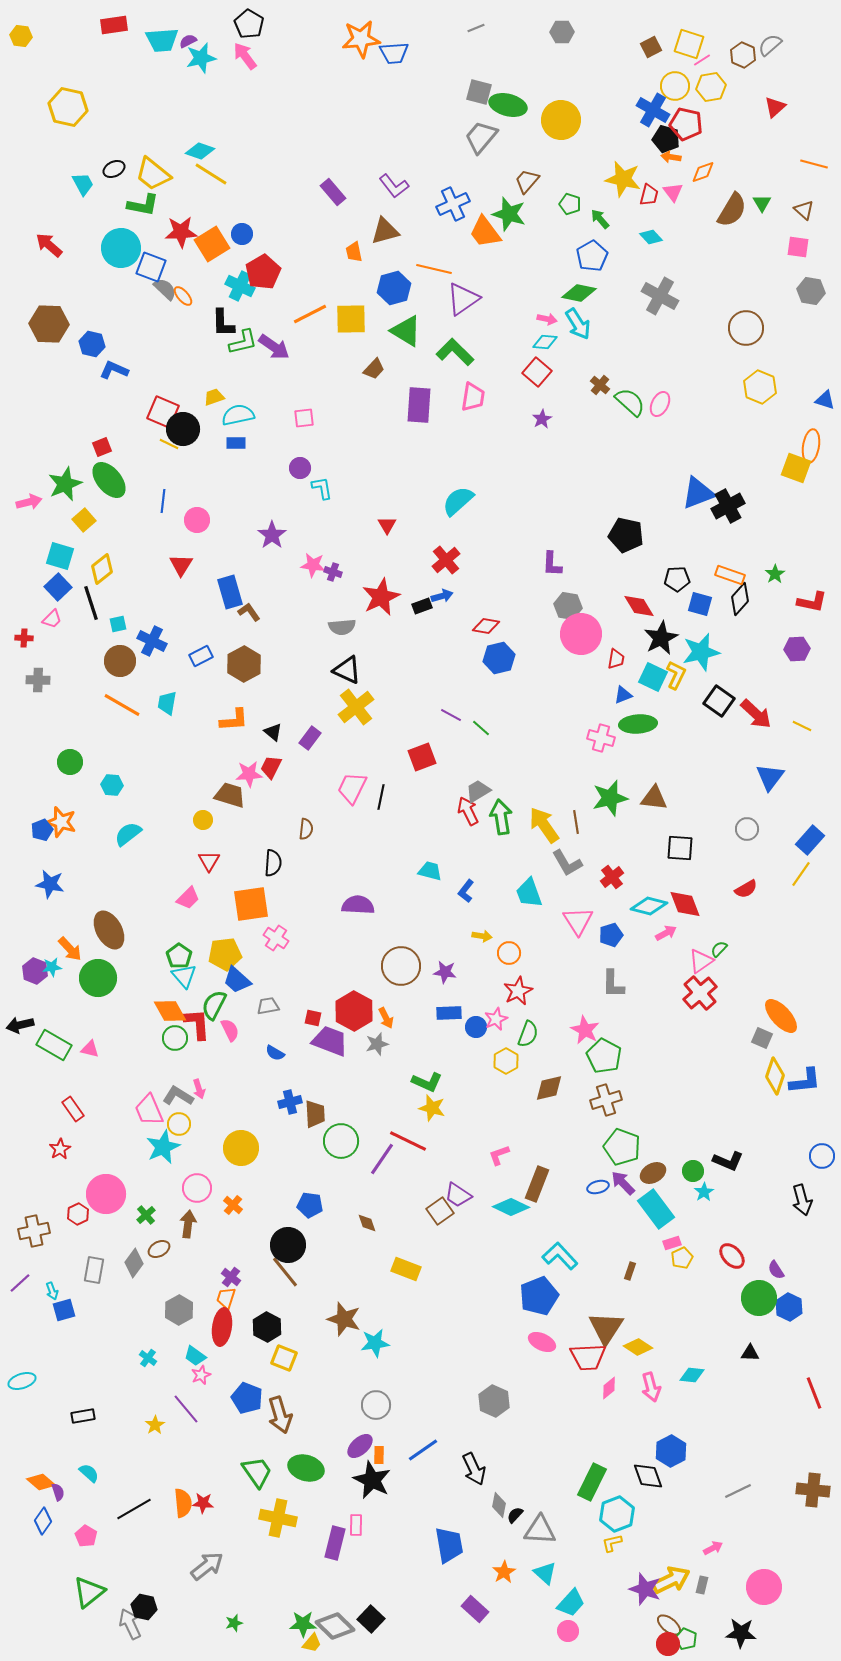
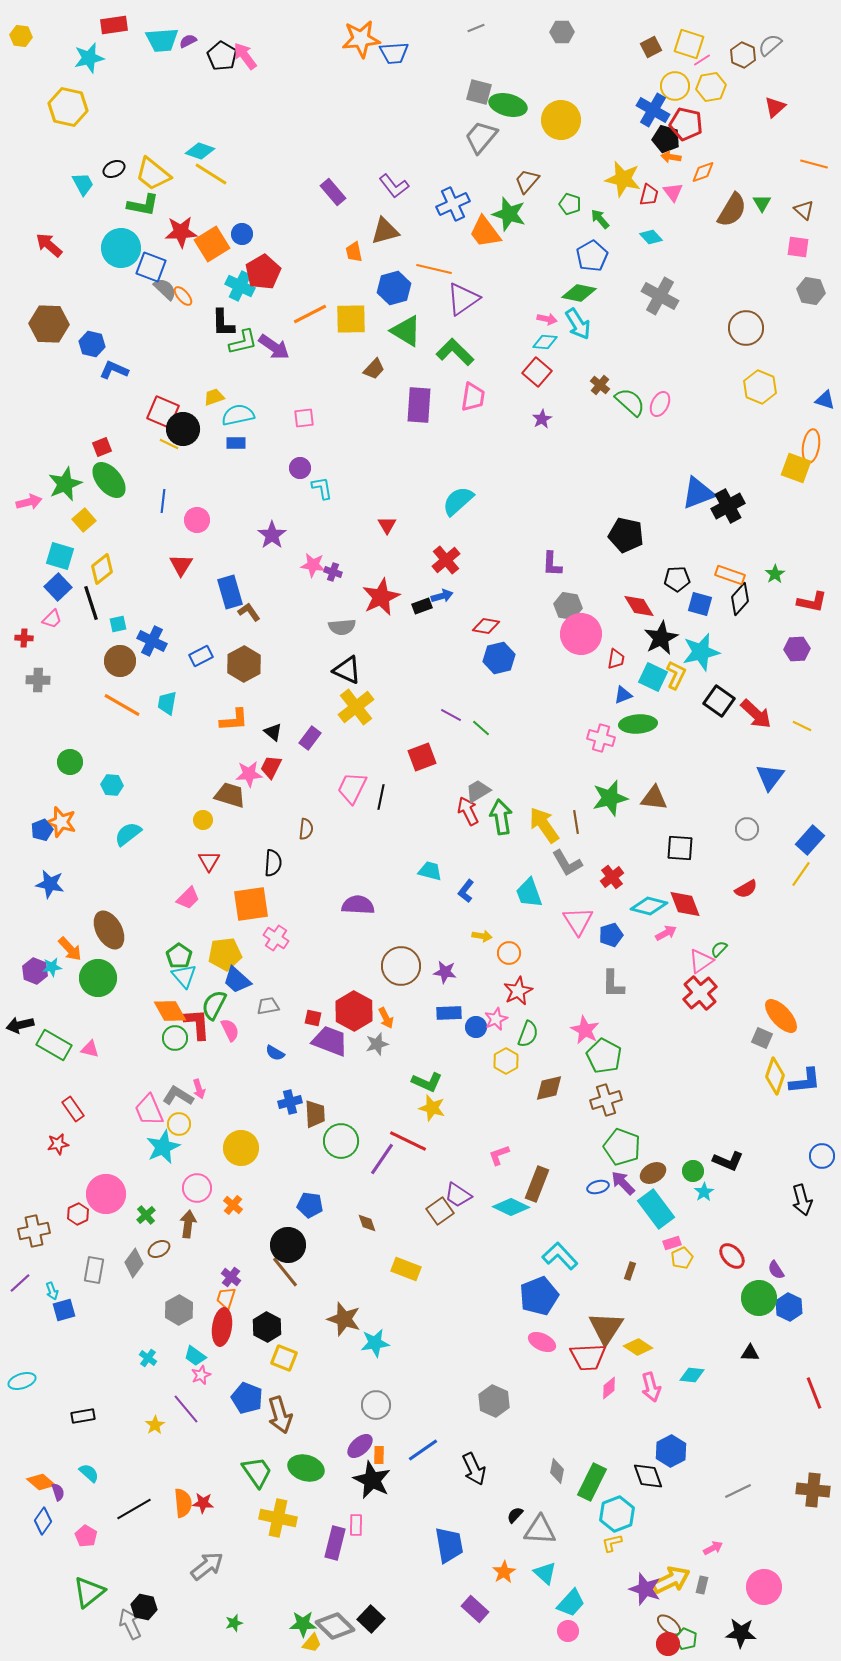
black pentagon at (249, 24): moved 27 px left, 32 px down
cyan star at (201, 58): moved 112 px left
red star at (60, 1149): moved 2 px left, 5 px up; rotated 20 degrees clockwise
gray diamond at (499, 1505): moved 58 px right, 34 px up
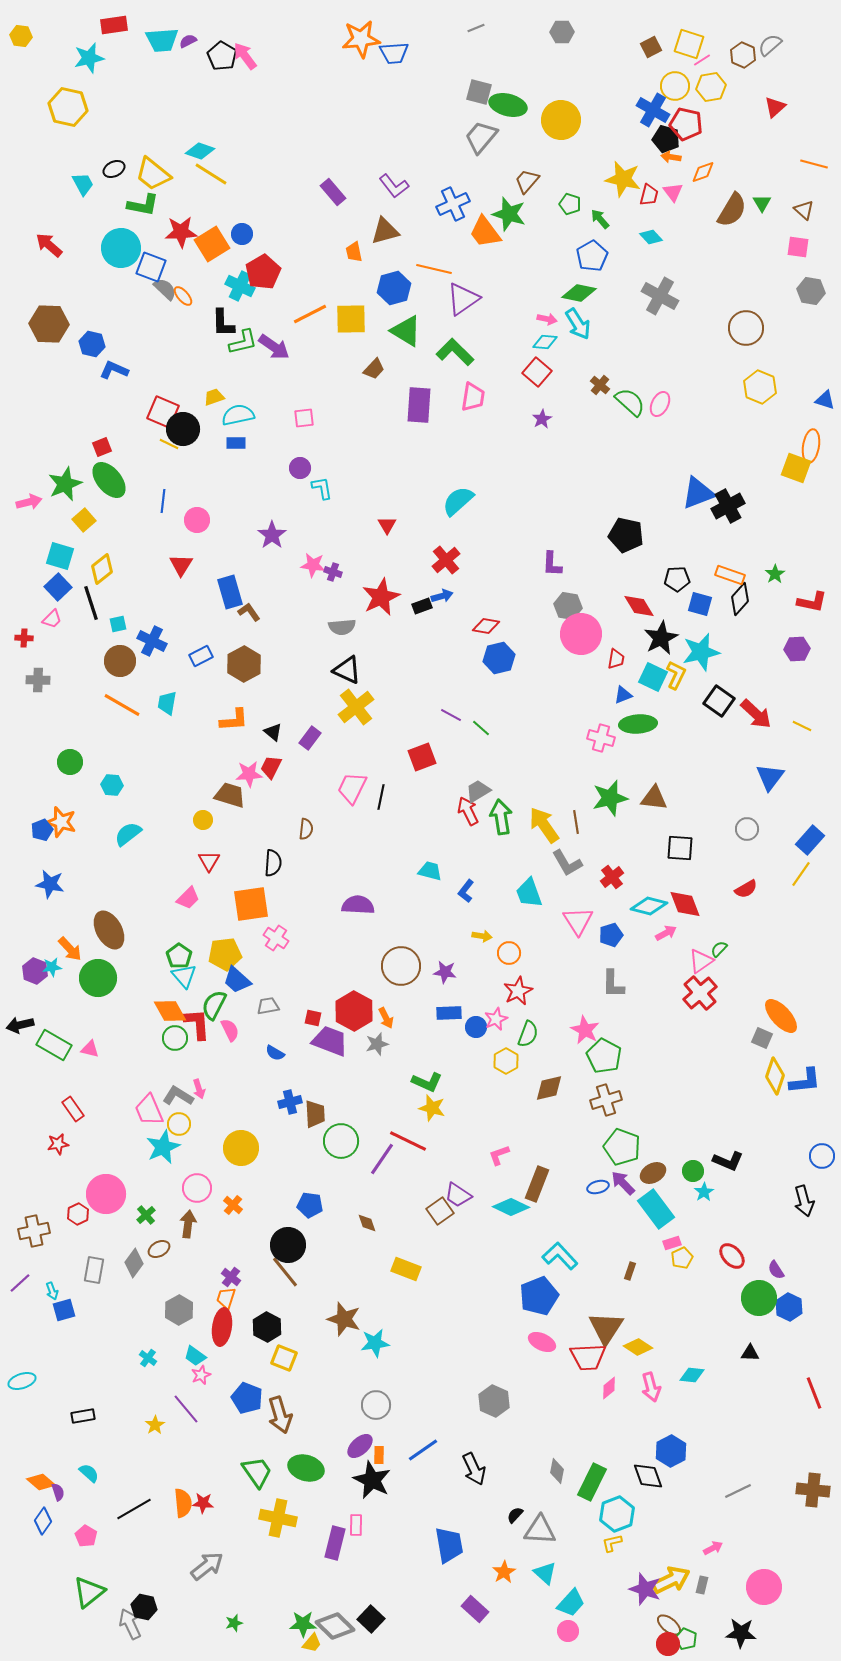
black arrow at (802, 1200): moved 2 px right, 1 px down
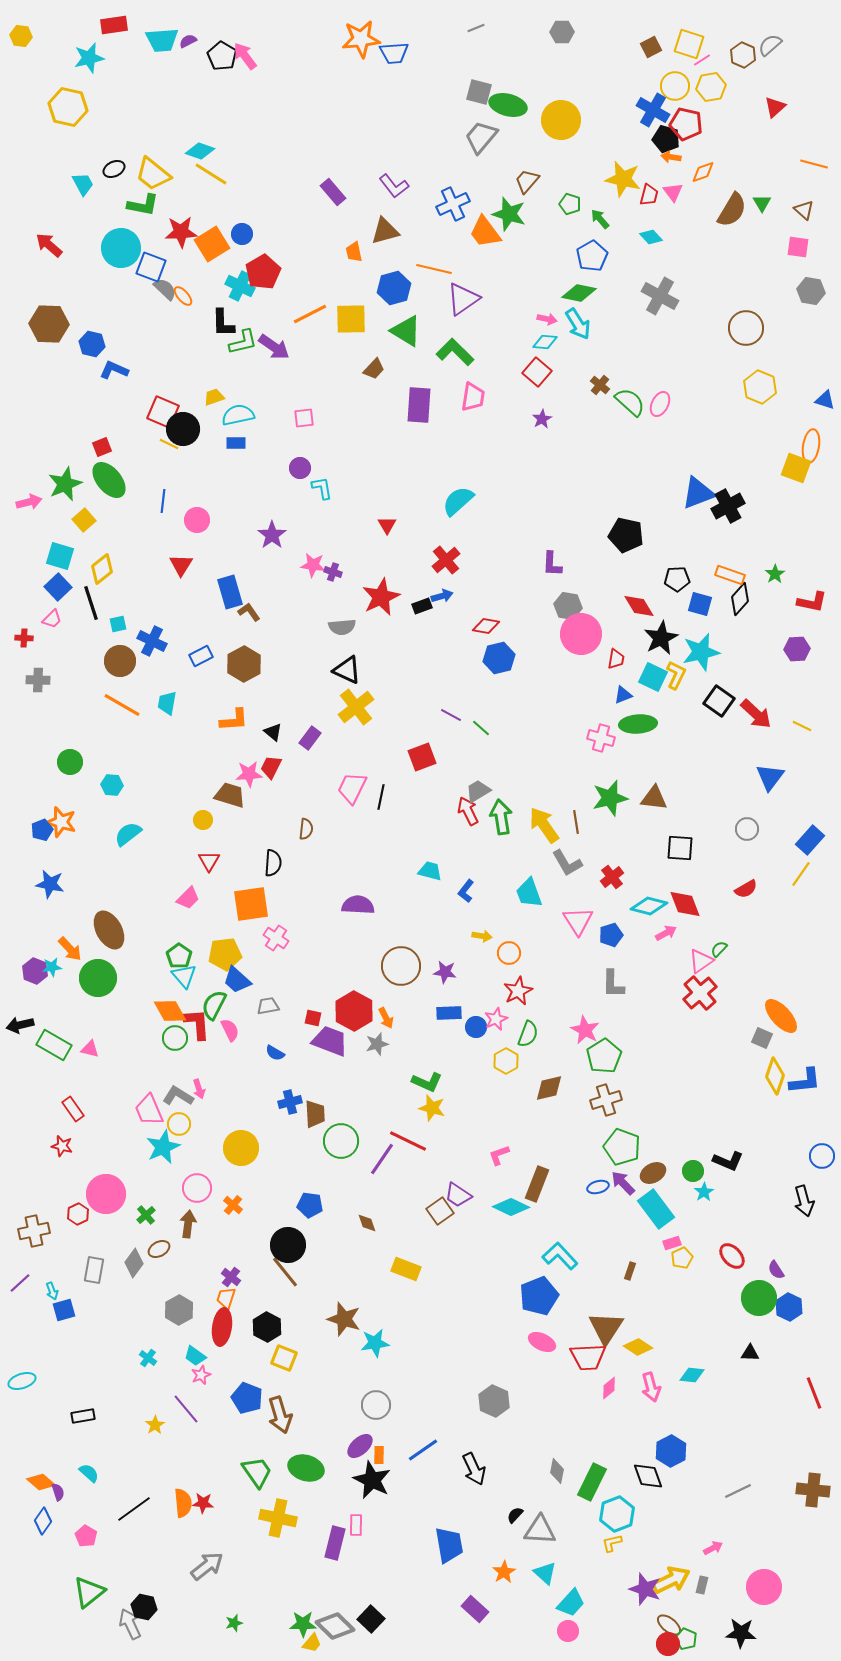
green pentagon at (604, 1056): rotated 12 degrees clockwise
red star at (58, 1144): moved 4 px right, 2 px down; rotated 25 degrees clockwise
black line at (134, 1509): rotated 6 degrees counterclockwise
